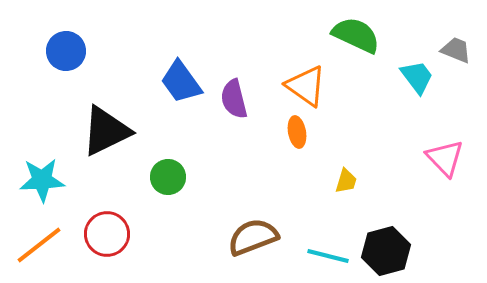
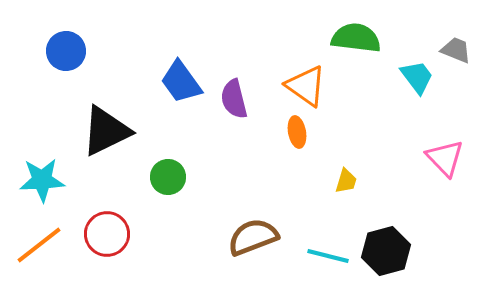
green semicircle: moved 3 px down; rotated 18 degrees counterclockwise
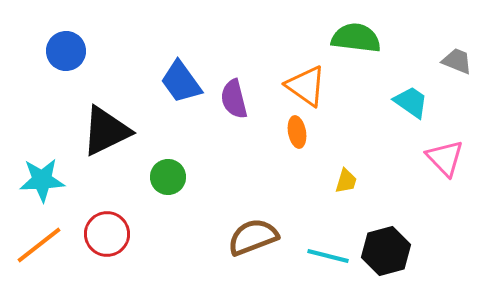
gray trapezoid: moved 1 px right, 11 px down
cyan trapezoid: moved 6 px left, 25 px down; rotated 18 degrees counterclockwise
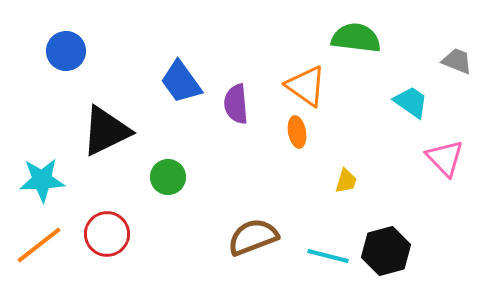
purple semicircle: moved 2 px right, 5 px down; rotated 9 degrees clockwise
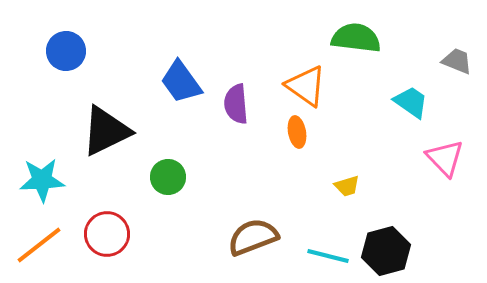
yellow trapezoid: moved 1 px right, 5 px down; rotated 56 degrees clockwise
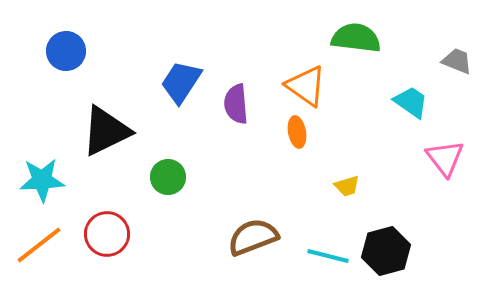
blue trapezoid: rotated 69 degrees clockwise
pink triangle: rotated 6 degrees clockwise
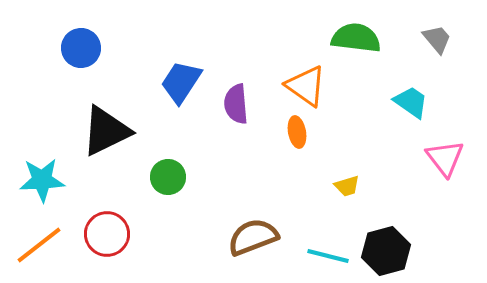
blue circle: moved 15 px right, 3 px up
gray trapezoid: moved 20 px left, 22 px up; rotated 28 degrees clockwise
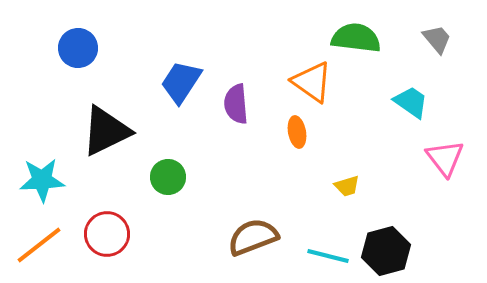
blue circle: moved 3 px left
orange triangle: moved 6 px right, 4 px up
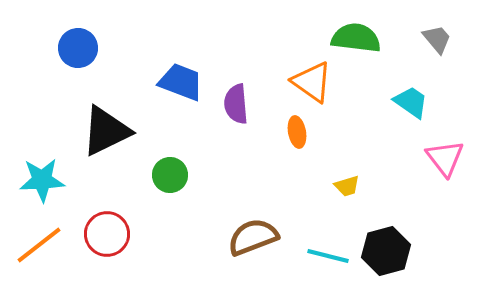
blue trapezoid: rotated 78 degrees clockwise
green circle: moved 2 px right, 2 px up
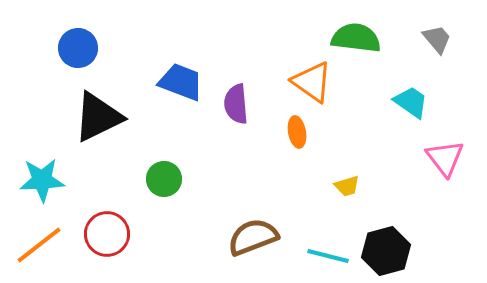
black triangle: moved 8 px left, 14 px up
green circle: moved 6 px left, 4 px down
